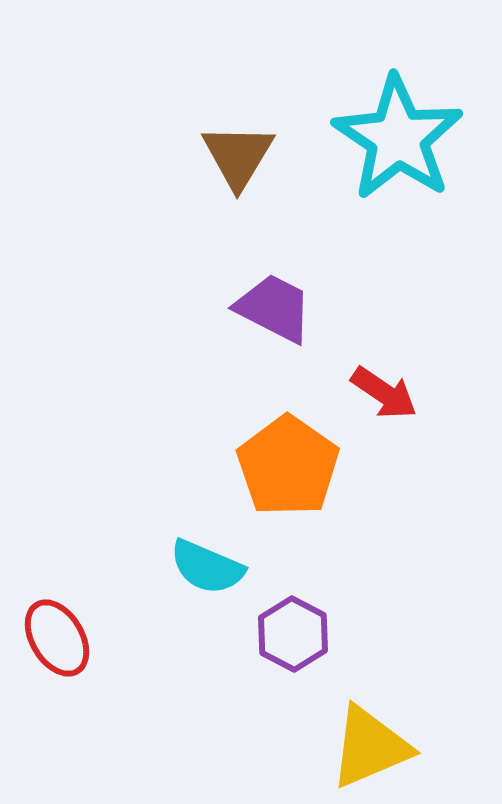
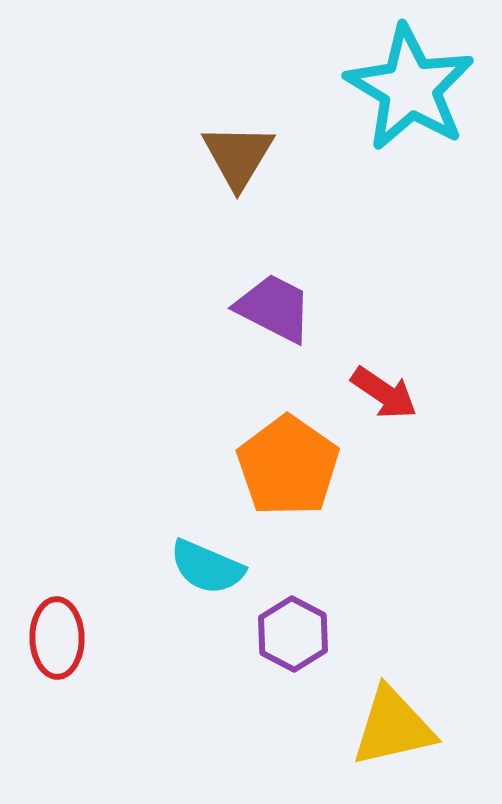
cyan star: moved 12 px right, 50 px up; rotated 3 degrees counterclockwise
red ellipse: rotated 30 degrees clockwise
yellow triangle: moved 23 px right, 20 px up; rotated 10 degrees clockwise
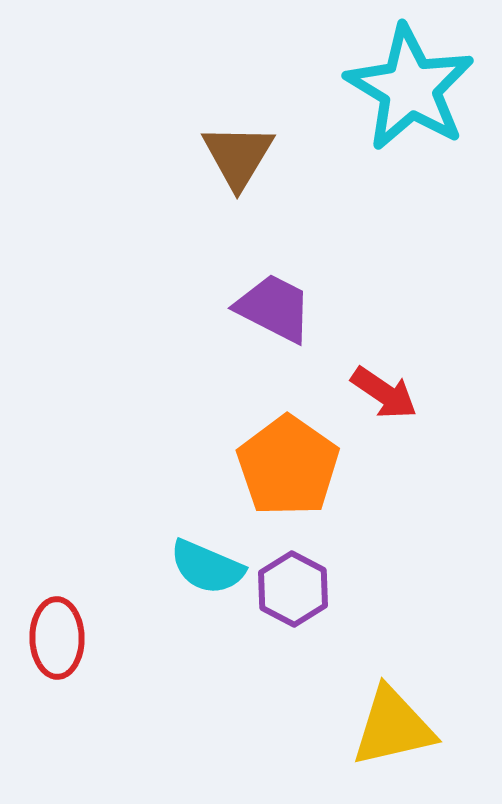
purple hexagon: moved 45 px up
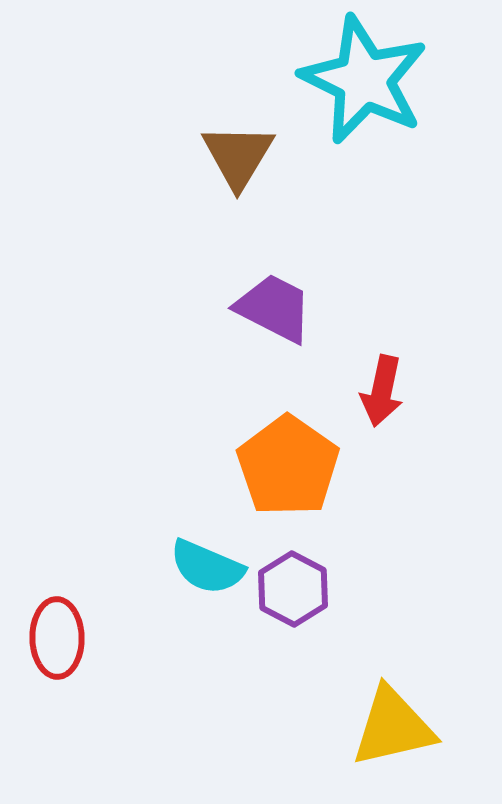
cyan star: moved 46 px left, 8 px up; rotated 5 degrees counterclockwise
red arrow: moved 2 px left, 2 px up; rotated 68 degrees clockwise
